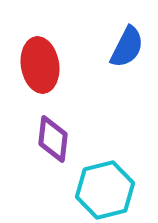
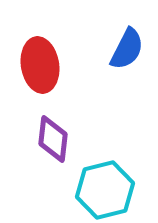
blue semicircle: moved 2 px down
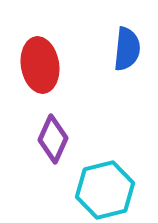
blue semicircle: rotated 21 degrees counterclockwise
purple diamond: rotated 18 degrees clockwise
